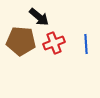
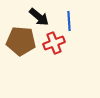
blue line: moved 17 px left, 23 px up
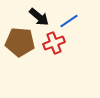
blue line: rotated 60 degrees clockwise
brown pentagon: moved 1 px left, 1 px down
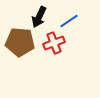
black arrow: rotated 75 degrees clockwise
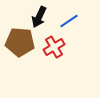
red cross: moved 4 px down; rotated 10 degrees counterclockwise
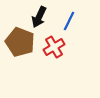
blue line: rotated 30 degrees counterclockwise
brown pentagon: rotated 16 degrees clockwise
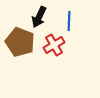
blue line: rotated 24 degrees counterclockwise
red cross: moved 2 px up
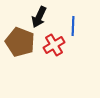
blue line: moved 4 px right, 5 px down
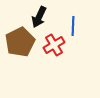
brown pentagon: rotated 24 degrees clockwise
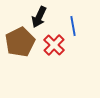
blue line: rotated 12 degrees counterclockwise
red cross: rotated 15 degrees counterclockwise
